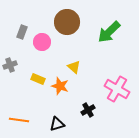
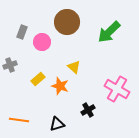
yellow rectangle: rotated 64 degrees counterclockwise
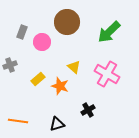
pink cross: moved 10 px left, 15 px up
orange line: moved 1 px left, 1 px down
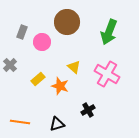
green arrow: rotated 25 degrees counterclockwise
gray cross: rotated 24 degrees counterclockwise
orange line: moved 2 px right, 1 px down
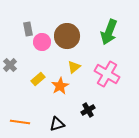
brown circle: moved 14 px down
gray rectangle: moved 6 px right, 3 px up; rotated 32 degrees counterclockwise
yellow triangle: rotated 40 degrees clockwise
orange star: rotated 24 degrees clockwise
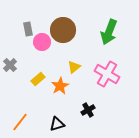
brown circle: moved 4 px left, 6 px up
orange line: rotated 60 degrees counterclockwise
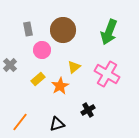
pink circle: moved 8 px down
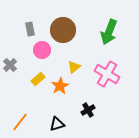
gray rectangle: moved 2 px right
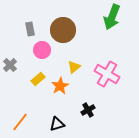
green arrow: moved 3 px right, 15 px up
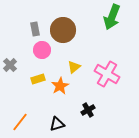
gray rectangle: moved 5 px right
yellow rectangle: rotated 24 degrees clockwise
